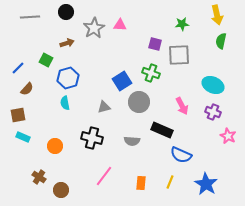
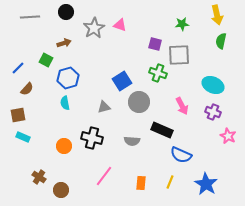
pink triangle: rotated 16 degrees clockwise
brown arrow: moved 3 px left
green cross: moved 7 px right
orange circle: moved 9 px right
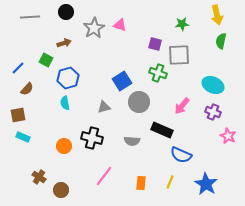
pink arrow: rotated 66 degrees clockwise
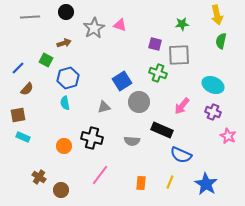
pink line: moved 4 px left, 1 px up
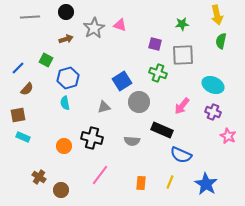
brown arrow: moved 2 px right, 4 px up
gray square: moved 4 px right
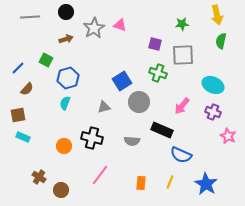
cyan semicircle: rotated 32 degrees clockwise
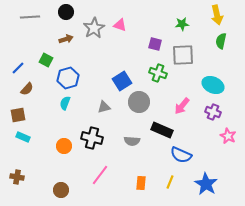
brown cross: moved 22 px left; rotated 24 degrees counterclockwise
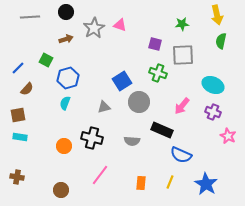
cyan rectangle: moved 3 px left; rotated 16 degrees counterclockwise
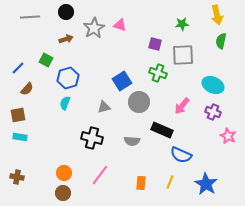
orange circle: moved 27 px down
brown circle: moved 2 px right, 3 px down
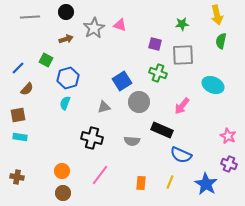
purple cross: moved 16 px right, 52 px down
orange circle: moved 2 px left, 2 px up
